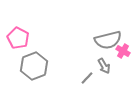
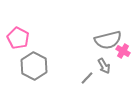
gray hexagon: rotated 12 degrees counterclockwise
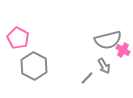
pink cross: moved 1 px up
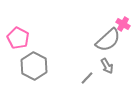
gray semicircle: rotated 28 degrees counterclockwise
pink cross: moved 26 px up
gray arrow: moved 3 px right
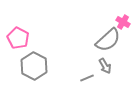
pink cross: moved 2 px up
gray arrow: moved 2 px left
gray line: rotated 24 degrees clockwise
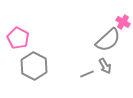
gray line: moved 4 px up
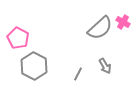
gray semicircle: moved 8 px left, 12 px up
gray line: moved 9 px left; rotated 40 degrees counterclockwise
